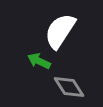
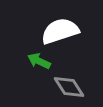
white semicircle: rotated 39 degrees clockwise
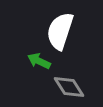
white semicircle: rotated 54 degrees counterclockwise
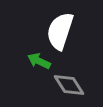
gray diamond: moved 2 px up
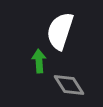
green arrow: rotated 60 degrees clockwise
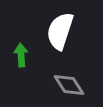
green arrow: moved 18 px left, 6 px up
